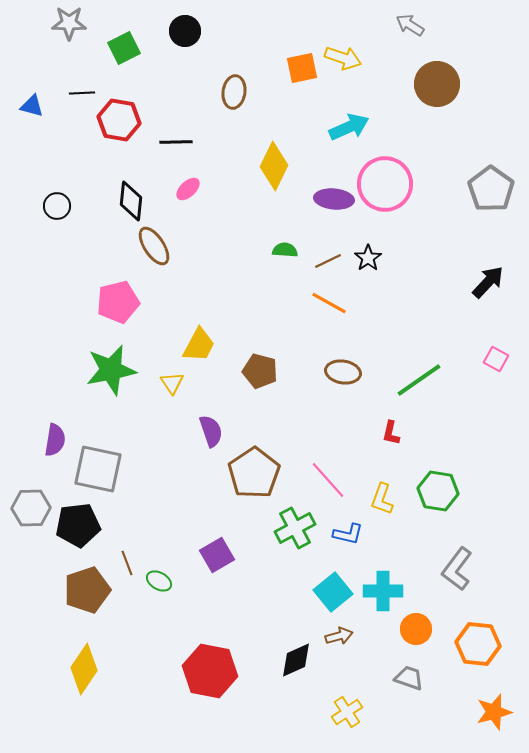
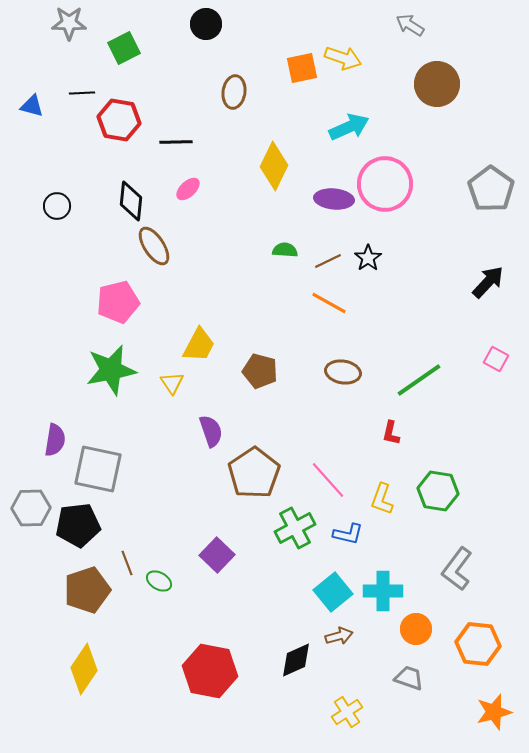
black circle at (185, 31): moved 21 px right, 7 px up
purple square at (217, 555): rotated 16 degrees counterclockwise
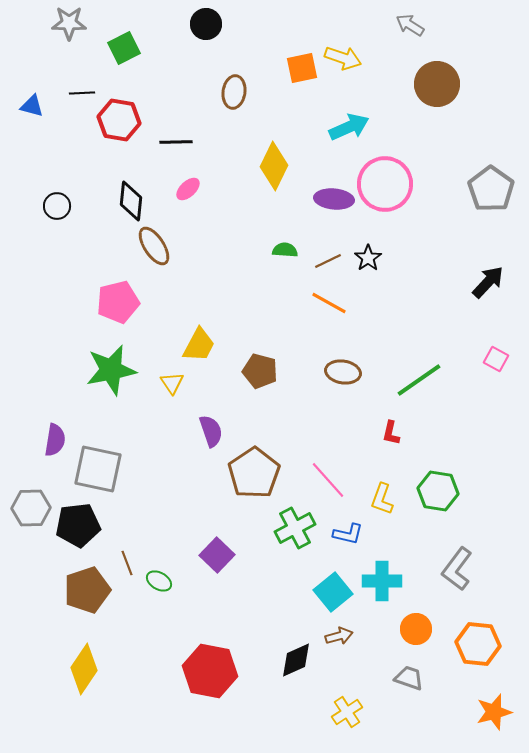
cyan cross at (383, 591): moved 1 px left, 10 px up
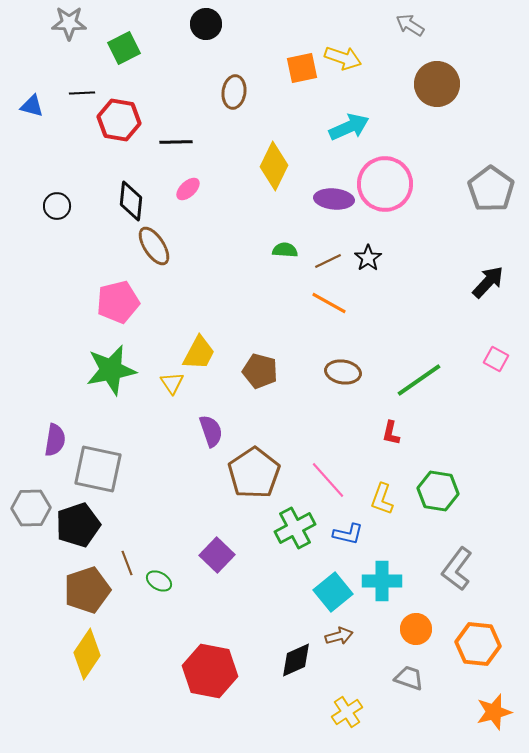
yellow trapezoid at (199, 345): moved 8 px down
black pentagon at (78, 525): rotated 12 degrees counterclockwise
yellow diamond at (84, 669): moved 3 px right, 15 px up
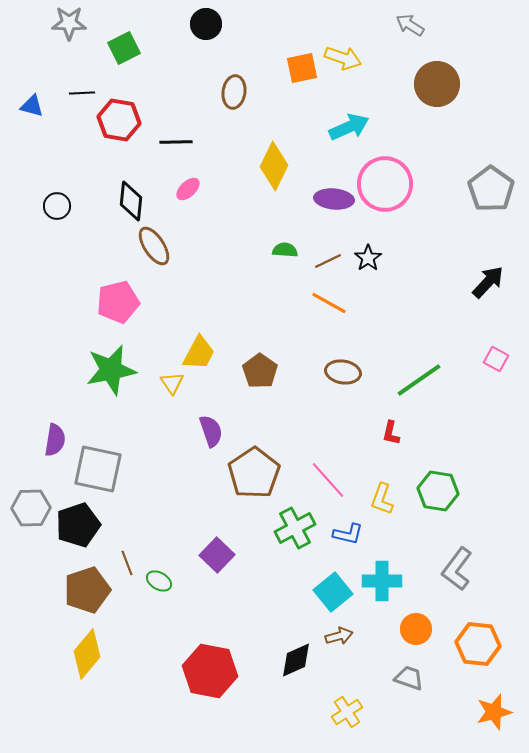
brown pentagon at (260, 371): rotated 20 degrees clockwise
yellow diamond at (87, 654): rotated 6 degrees clockwise
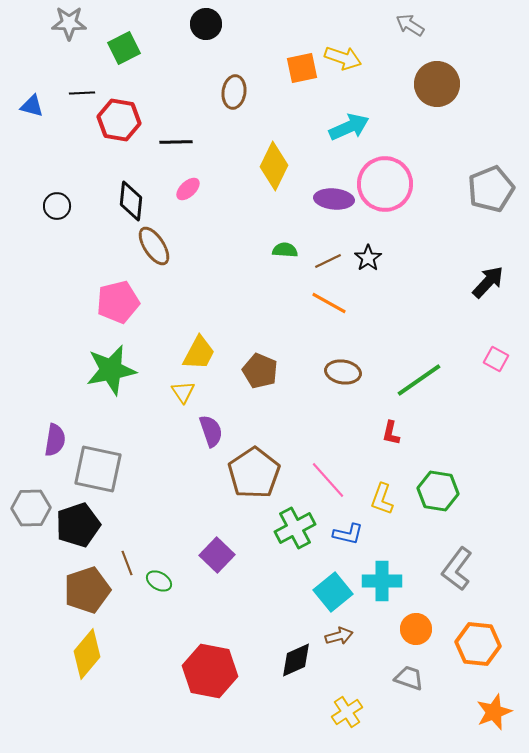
gray pentagon at (491, 189): rotated 15 degrees clockwise
brown pentagon at (260, 371): rotated 12 degrees counterclockwise
yellow triangle at (172, 383): moved 11 px right, 9 px down
orange star at (494, 712): rotated 6 degrees counterclockwise
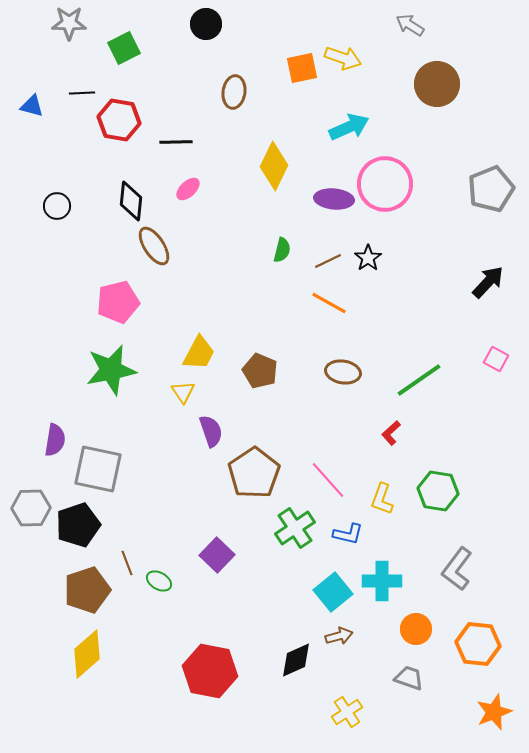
green semicircle at (285, 250): moved 3 px left; rotated 100 degrees clockwise
red L-shape at (391, 433): rotated 35 degrees clockwise
green cross at (295, 528): rotated 6 degrees counterclockwise
yellow diamond at (87, 654): rotated 9 degrees clockwise
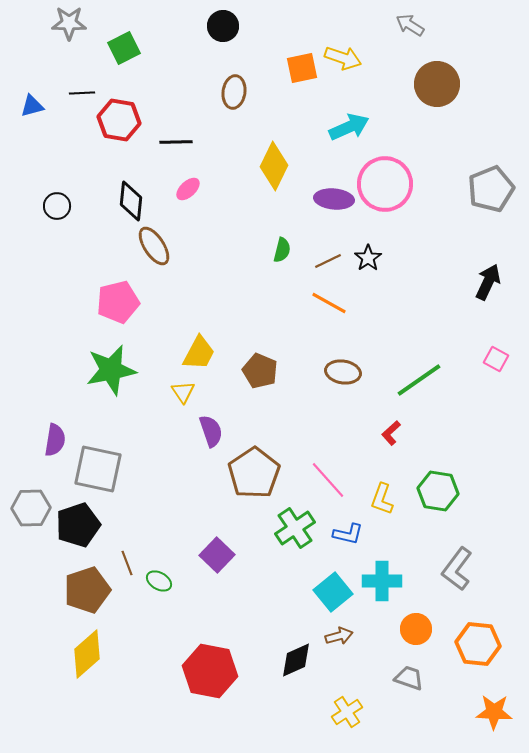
black circle at (206, 24): moved 17 px right, 2 px down
blue triangle at (32, 106): rotated 30 degrees counterclockwise
black arrow at (488, 282): rotated 18 degrees counterclockwise
orange star at (494, 712): rotated 24 degrees clockwise
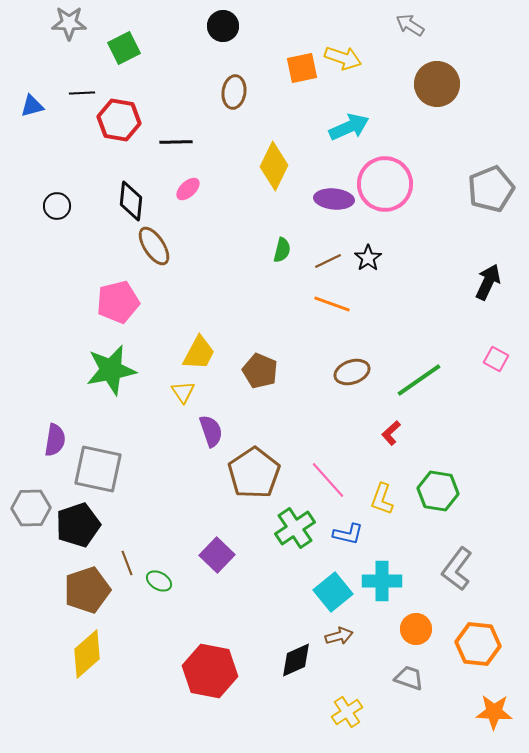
orange line at (329, 303): moved 3 px right, 1 px down; rotated 9 degrees counterclockwise
brown ellipse at (343, 372): moved 9 px right; rotated 28 degrees counterclockwise
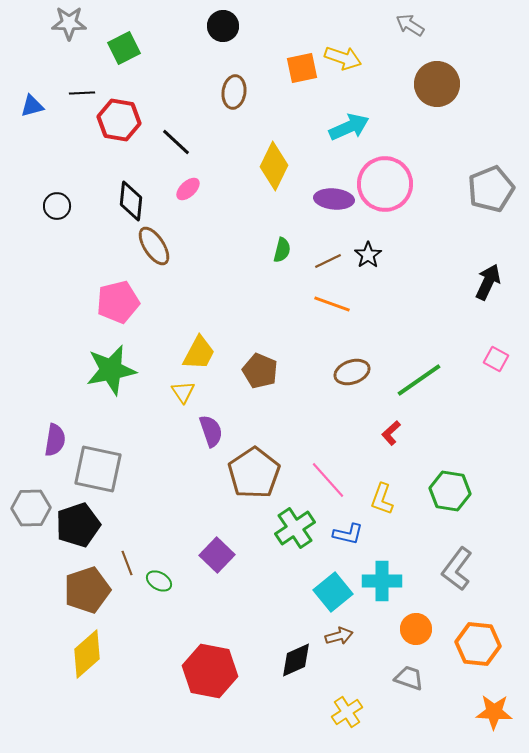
black line at (176, 142): rotated 44 degrees clockwise
black star at (368, 258): moved 3 px up
green hexagon at (438, 491): moved 12 px right
